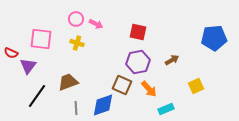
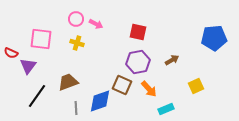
blue diamond: moved 3 px left, 4 px up
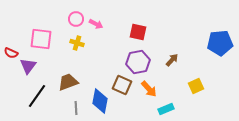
blue pentagon: moved 6 px right, 5 px down
brown arrow: rotated 16 degrees counterclockwise
blue diamond: rotated 60 degrees counterclockwise
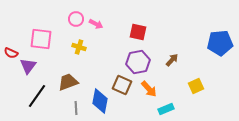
yellow cross: moved 2 px right, 4 px down
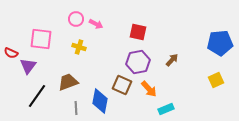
yellow square: moved 20 px right, 6 px up
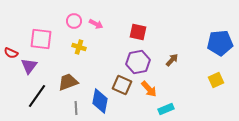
pink circle: moved 2 px left, 2 px down
purple triangle: moved 1 px right
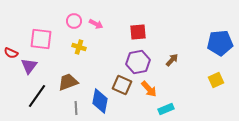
red square: rotated 18 degrees counterclockwise
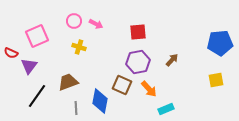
pink square: moved 4 px left, 3 px up; rotated 30 degrees counterclockwise
yellow square: rotated 14 degrees clockwise
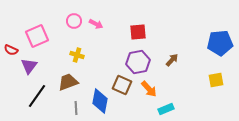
yellow cross: moved 2 px left, 8 px down
red semicircle: moved 3 px up
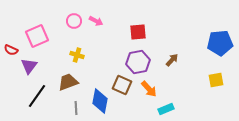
pink arrow: moved 3 px up
